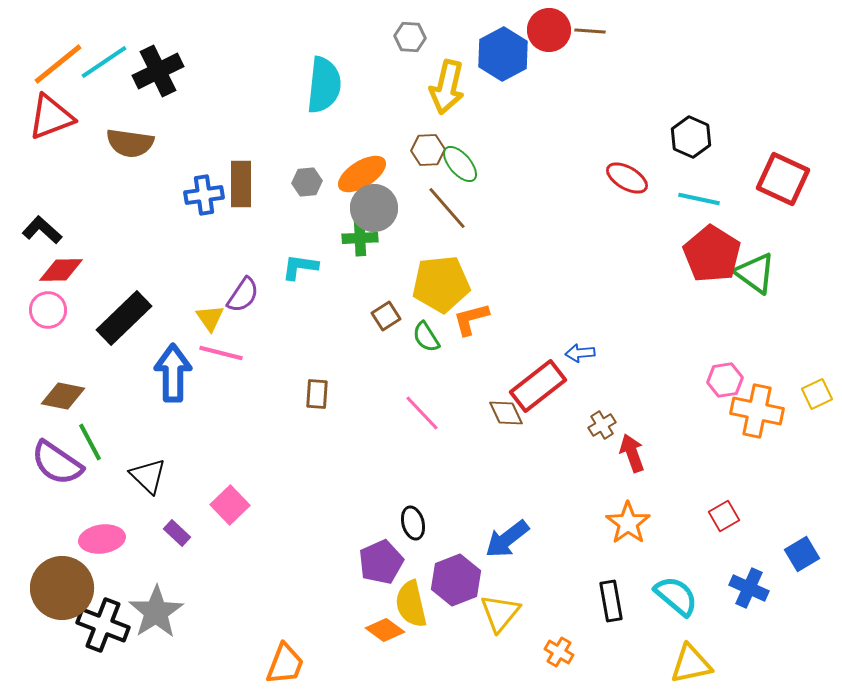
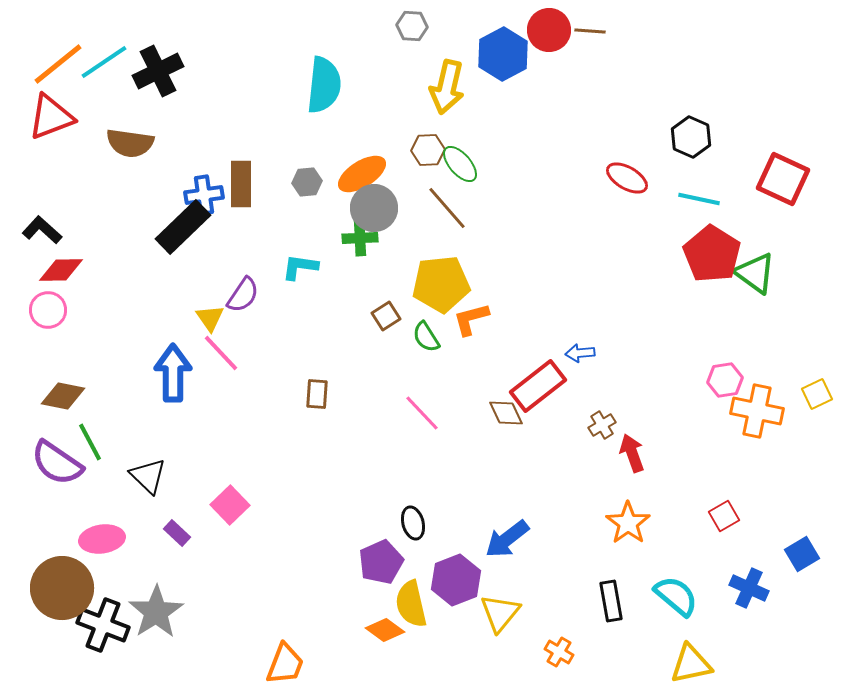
gray hexagon at (410, 37): moved 2 px right, 11 px up
black rectangle at (124, 318): moved 59 px right, 91 px up
pink line at (221, 353): rotated 33 degrees clockwise
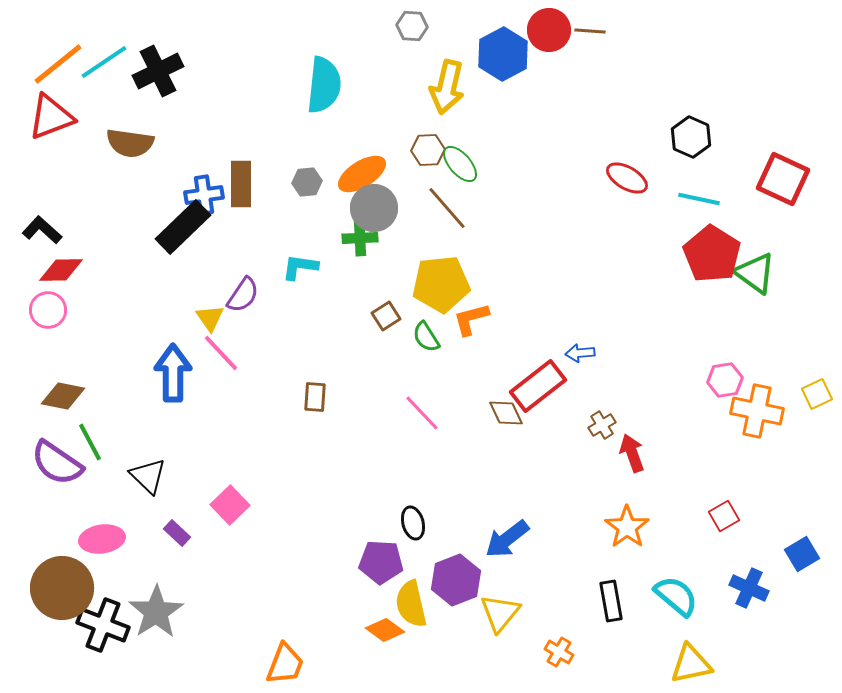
brown rectangle at (317, 394): moved 2 px left, 3 px down
orange star at (628, 523): moved 1 px left, 4 px down
purple pentagon at (381, 562): rotated 27 degrees clockwise
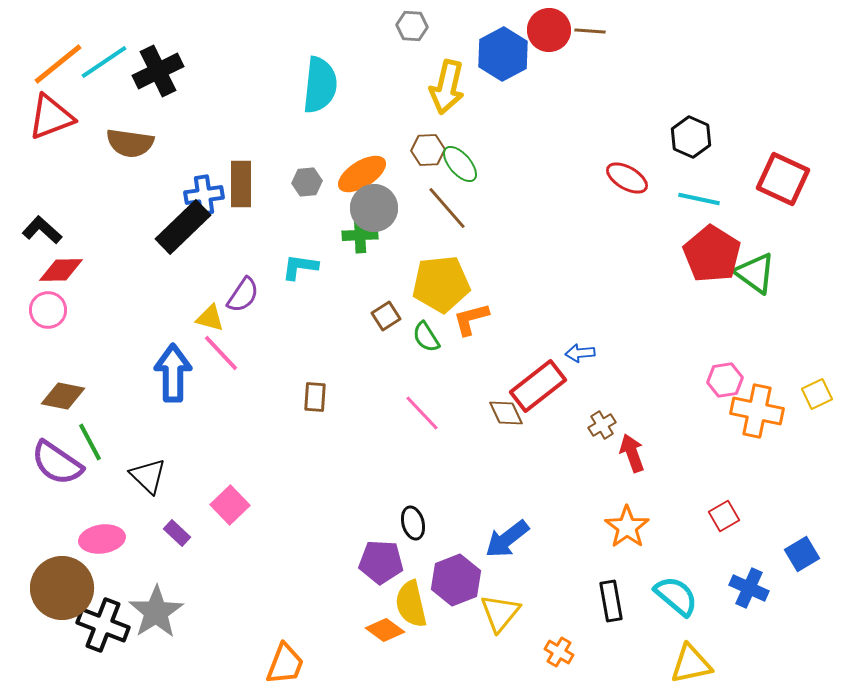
cyan semicircle at (324, 85): moved 4 px left
green cross at (360, 238): moved 3 px up
yellow triangle at (210, 318): rotated 40 degrees counterclockwise
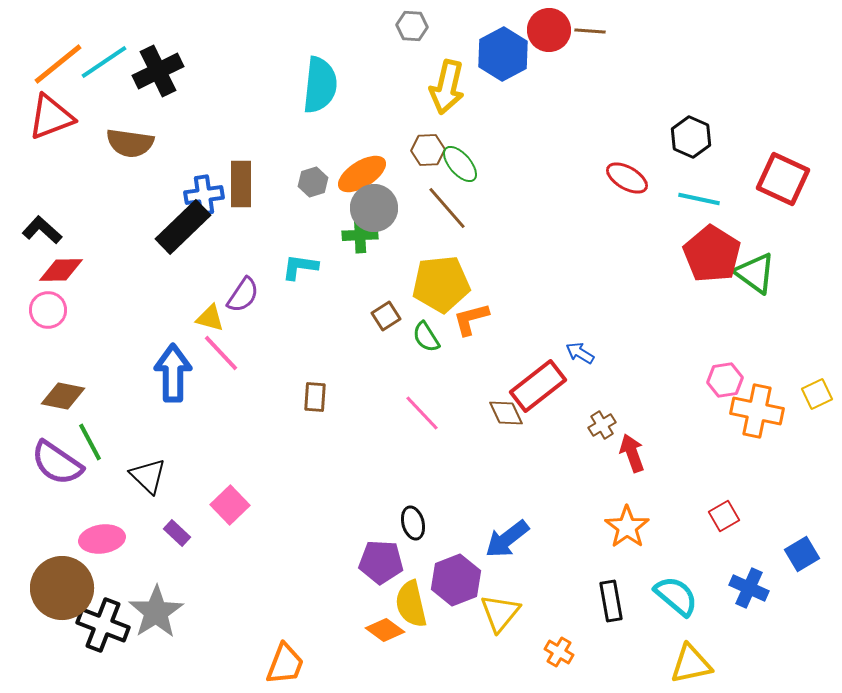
gray hexagon at (307, 182): moved 6 px right; rotated 12 degrees counterclockwise
blue arrow at (580, 353): rotated 36 degrees clockwise
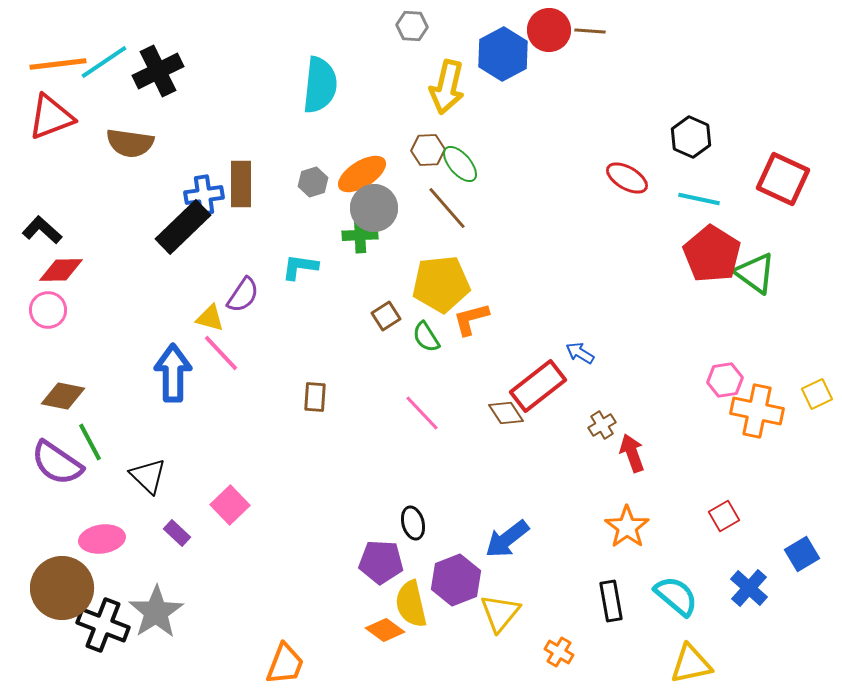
orange line at (58, 64): rotated 32 degrees clockwise
brown diamond at (506, 413): rotated 9 degrees counterclockwise
blue cross at (749, 588): rotated 18 degrees clockwise
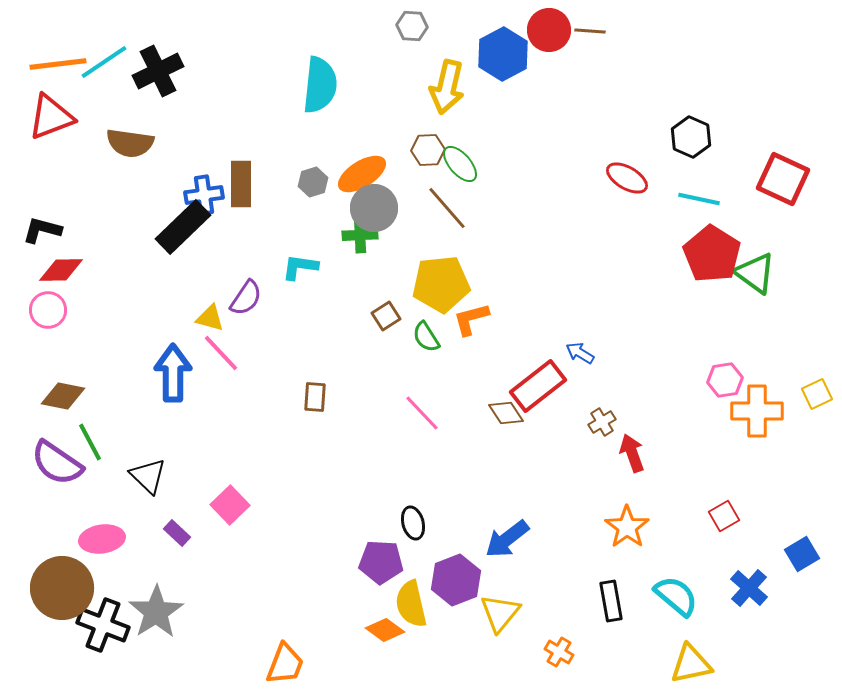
black L-shape at (42, 230): rotated 27 degrees counterclockwise
purple semicircle at (243, 295): moved 3 px right, 3 px down
orange cross at (757, 411): rotated 12 degrees counterclockwise
brown cross at (602, 425): moved 3 px up
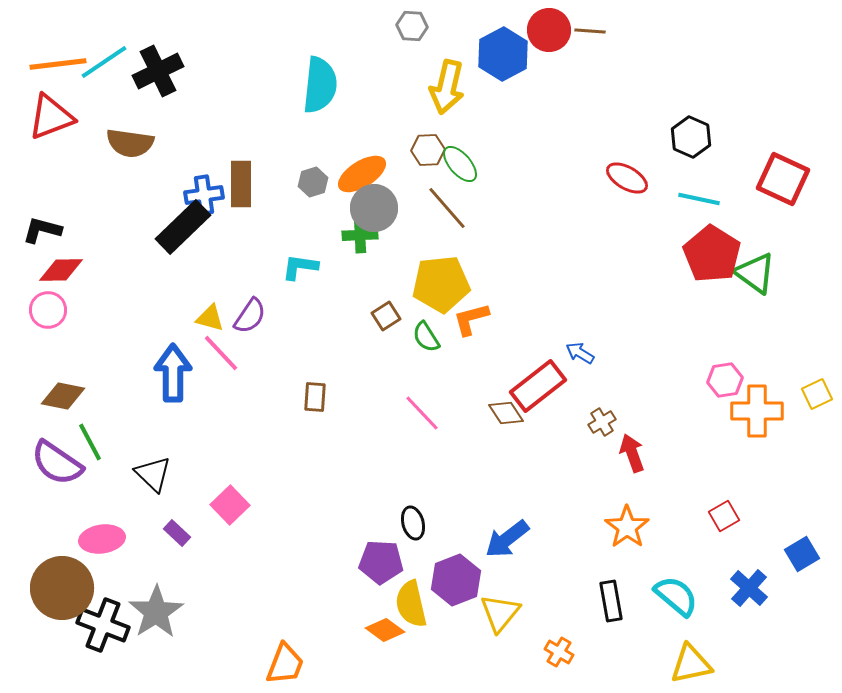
purple semicircle at (246, 298): moved 4 px right, 18 px down
black triangle at (148, 476): moved 5 px right, 2 px up
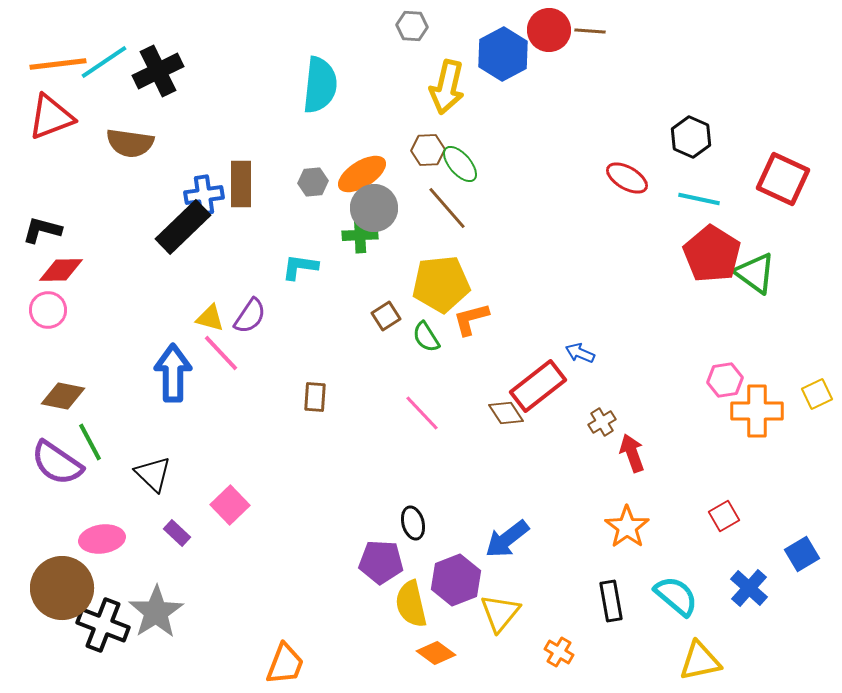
gray hexagon at (313, 182): rotated 12 degrees clockwise
blue arrow at (580, 353): rotated 8 degrees counterclockwise
orange diamond at (385, 630): moved 51 px right, 23 px down
yellow triangle at (691, 664): moved 9 px right, 3 px up
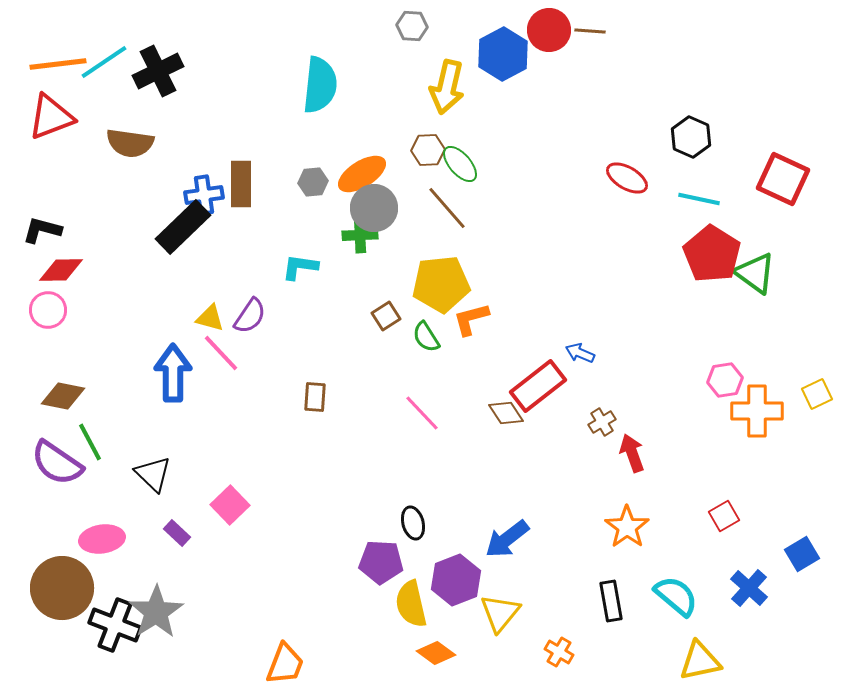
black cross at (103, 625): moved 12 px right
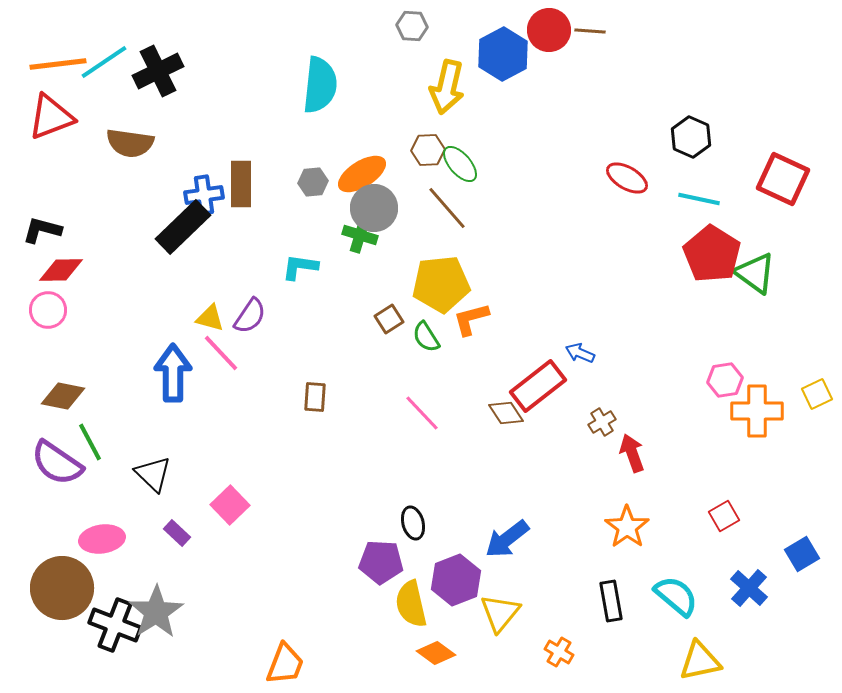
green cross at (360, 235): rotated 20 degrees clockwise
brown square at (386, 316): moved 3 px right, 3 px down
